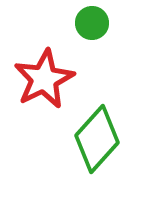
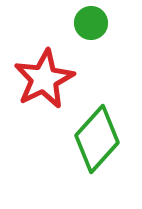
green circle: moved 1 px left
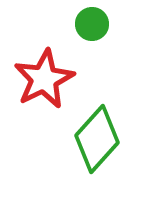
green circle: moved 1 px right, 1 px down
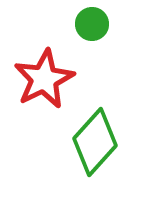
green diamond: moved 2 px left, 3 px down
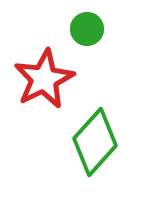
green circle: moved 5 px left, 5 px down
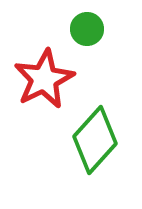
green diamond: moved 2 px up
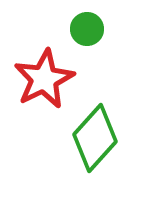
green diamond: moved 2 px up
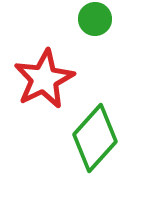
green circle: moved 8 px right, 10 px up
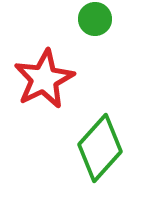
green diamond: moved 5 px right, 10 px down
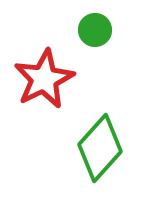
green circle: moved 11 px down
